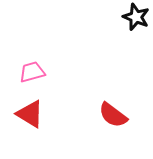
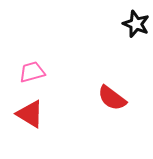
black star: moved 7 px down
red semicircle: moved 1 px left, 17 px up
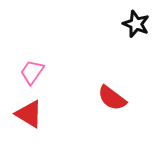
pink trapezoid: rotated 40 degrees counterclockwise
red triangle: moved 1 px left
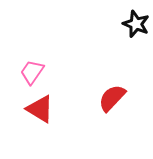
red semicircle: rotated 96 degrees clockwise
red triangle: moved 11 px right, 5 px up
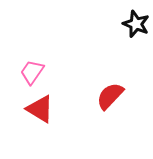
red semicircle: moved 2 px left, 2 px up
